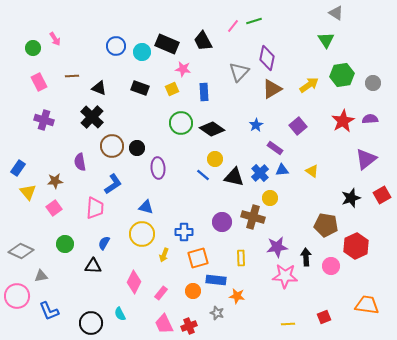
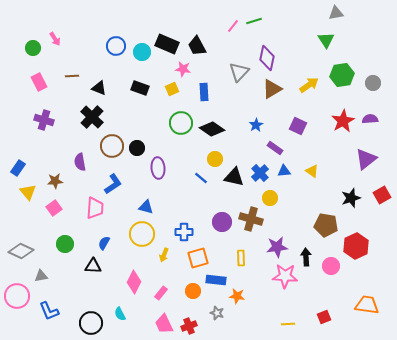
gray triangle at (336, 13): rotated 42 degrees counterclockwise
black trapezoid at (203, 41): moved 6 px left, 5 px down
purple square at (298, 126): rotated 24 degrees counterclockwise
blue triangle at (282, 170): moved 2 px right, 1 px down
blue line at (203, 175): moved 2 px left, 3 px down
brown cross at (253, 217): moved 2 px left, 2 px down
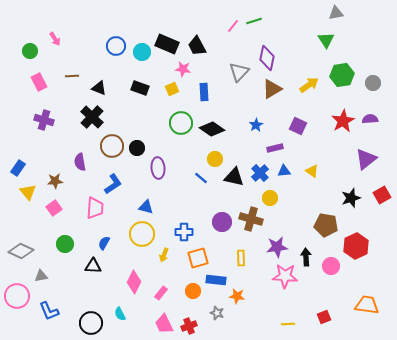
green circle at (33, 48): moved 3 px left, 3 px down
purple rectangle at (275, 148): rotated 49 degrees counterclockwise
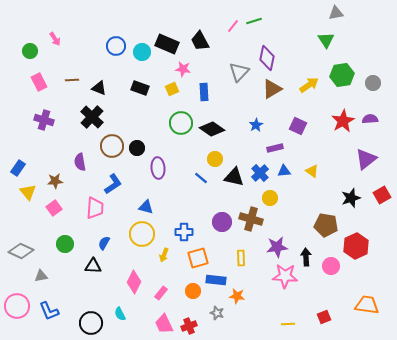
black trapezoid at (197, 46): moved 3 px right, 5 px up
brown line at (72, 76): moved 4 px down
pink circle at (17, 296): moved 10 px down
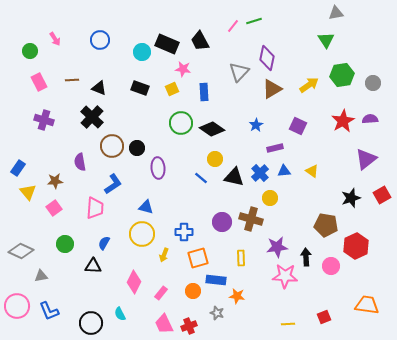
blue circle at (116, 46): moved 16 px left, 6 px up
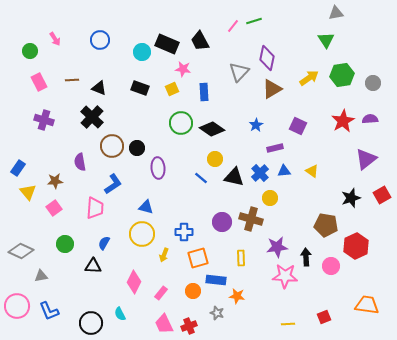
yellow arrow at (309, 85): moved 7 px up
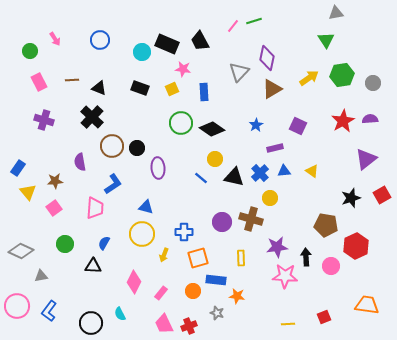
blue L-shape at (49, 311): rotated 60 degrees clockwise
